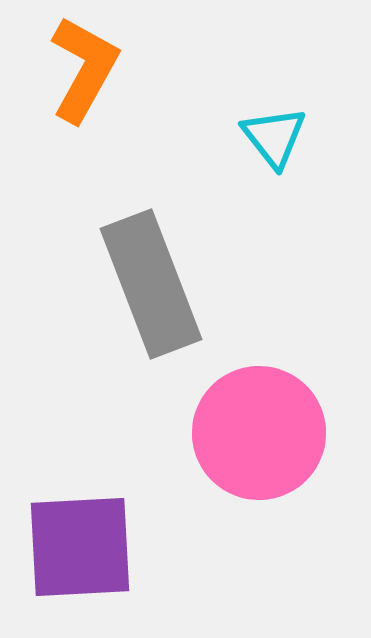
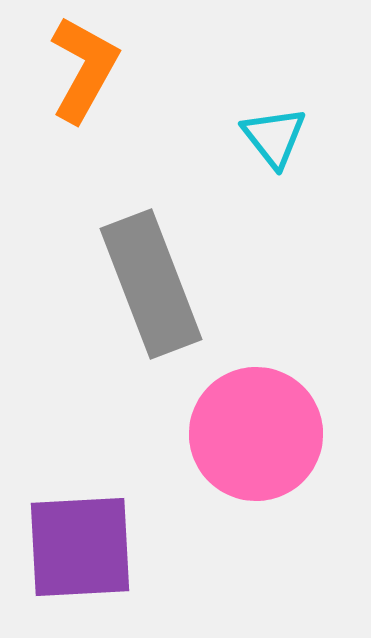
pink circle: moved 3 px left, 1 px down
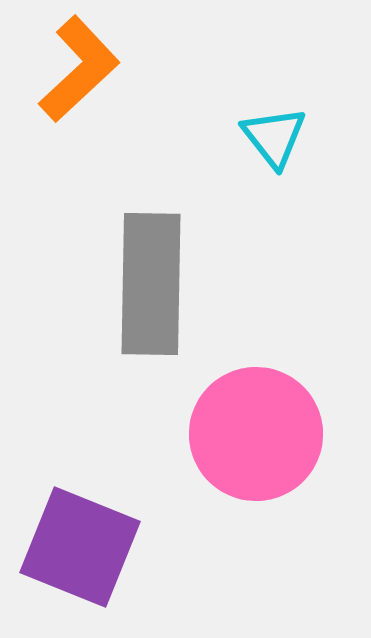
orange L-shape: moved 5 px left; rotated 18 degrees clockwise
gray rectangle: rotated 22 degrees clockwise
purple square: rotated 25 degrees clockwise
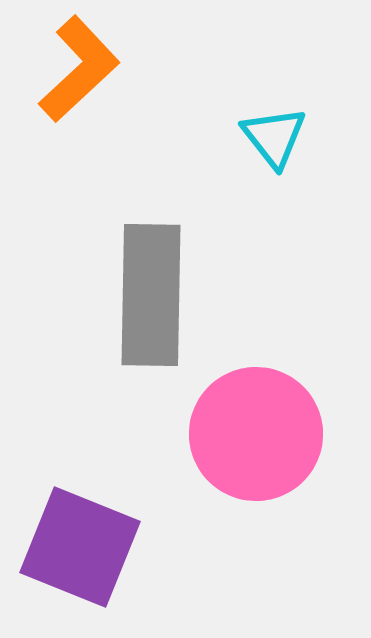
gray rectangle: moved 11 px down
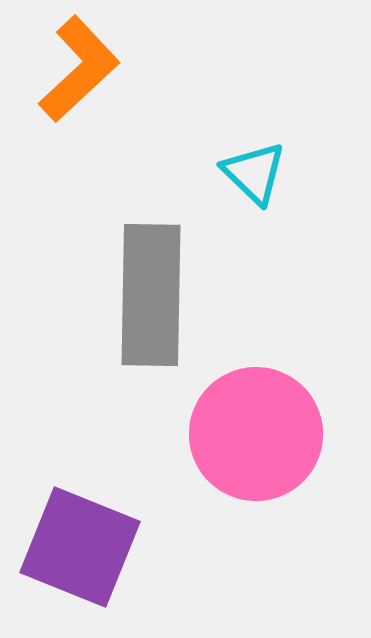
cyan triangle: moved 20 px left, 36 px down; rotated 8 degrees counterclockwise
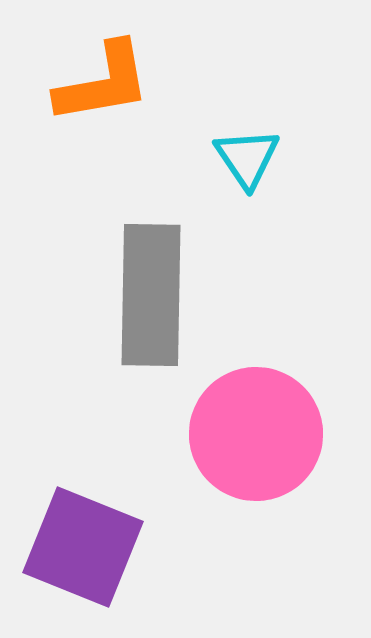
orange L-shape: moved 24 px right, 14 px down; rotated 33 degrees clockwise
cyan triangle: moved 7 px left, 15 px up; rotated 12 degrees clockwise
purple square: moved 3 px right
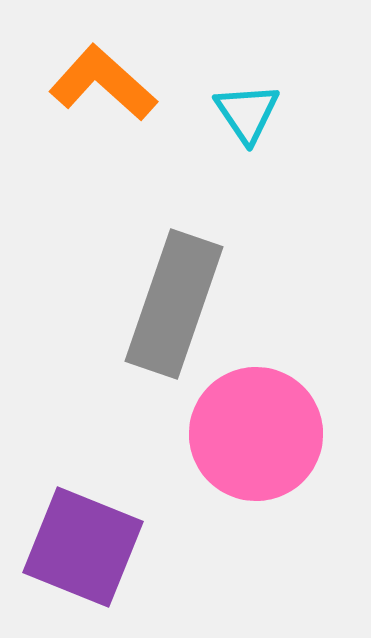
orange L-shape: rotated 128 degrees counterclockwise
cyan triangle: moved 45 px up
gray rectangle: moved 23 px right, 9 px down; rotated 18 degrees clockwise
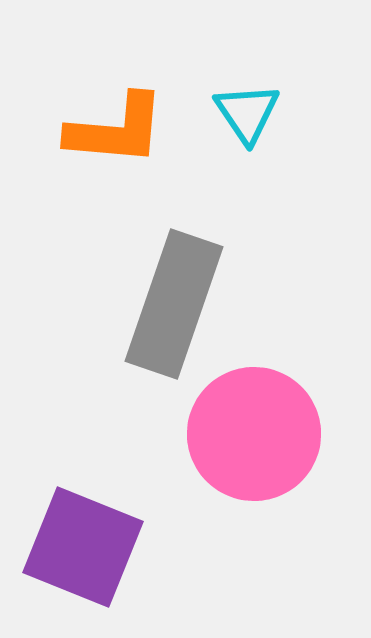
orange L-shape: moved 13 px right, 47 px down; rotated 143 degrees clockwise
pink circle: moved 2 px left
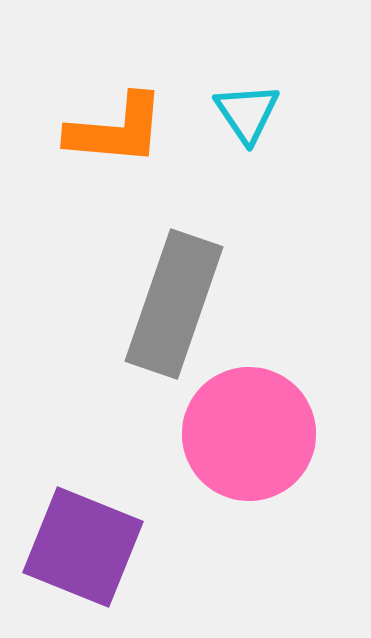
pink circle: moved 5 px left
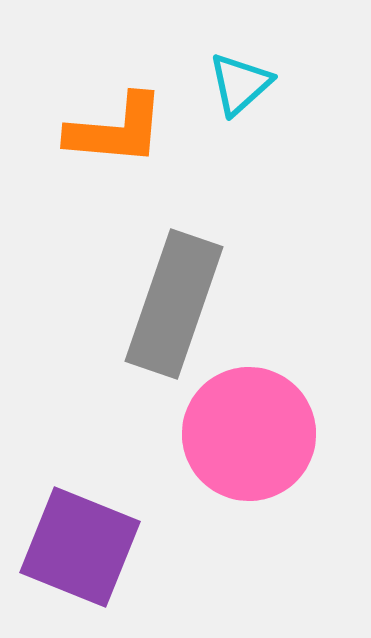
cyan triangle: moved 7 px left, 29 px up; rotated 22 degrees clockwise
purple square: moved 3 px left
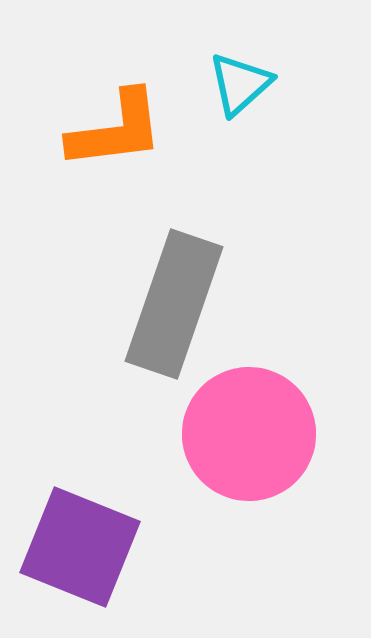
orange L-shape: rotated 12 degrees counterclockwise
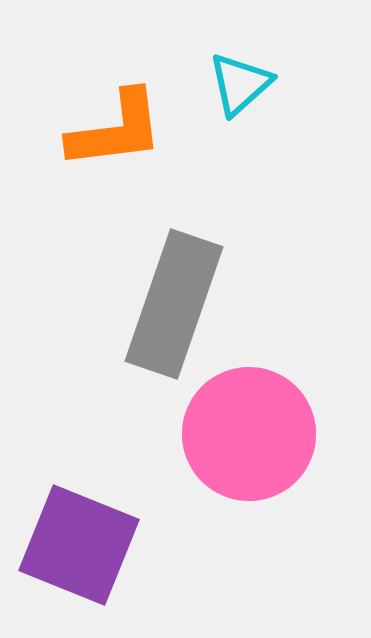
purple square: moved 1 px left, 2 px up
